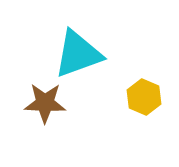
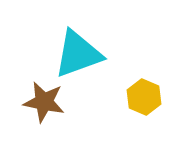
brown star: moved 1 px left, 1 px up; rotated 9 degrees clockwise
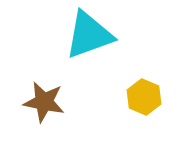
cyan triangle: moved 11 px right, 19 px up
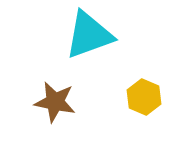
brown star: moved 11 px right
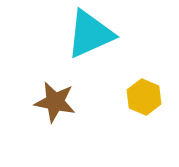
cyan triangle: moved 1 px right, 1 px up; rotated 4 degrees counterclockwise
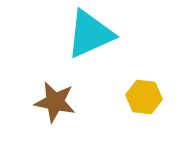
yellow hexagon: rotated 16 degrees counterclockwise
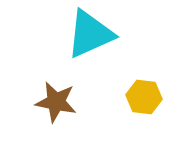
brown star: moved 1 px right
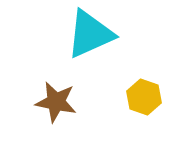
yellow hexagon: rotated 12 degrees clockwise
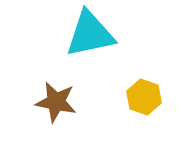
cyan triangle: rotated 12 degrees clockwise
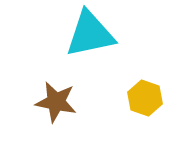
yellow hexagon: moved 1 px right, 1 px down
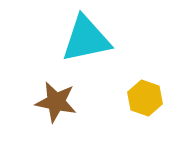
cyan triangle: moved 4 px left, 5 px down
